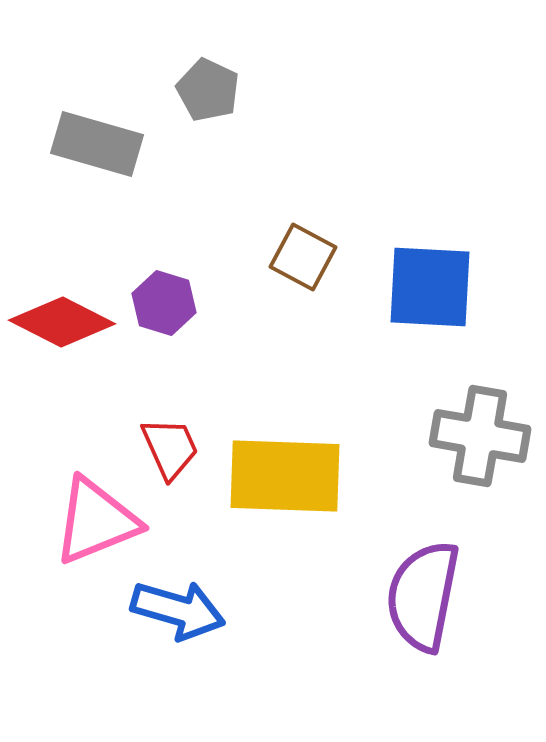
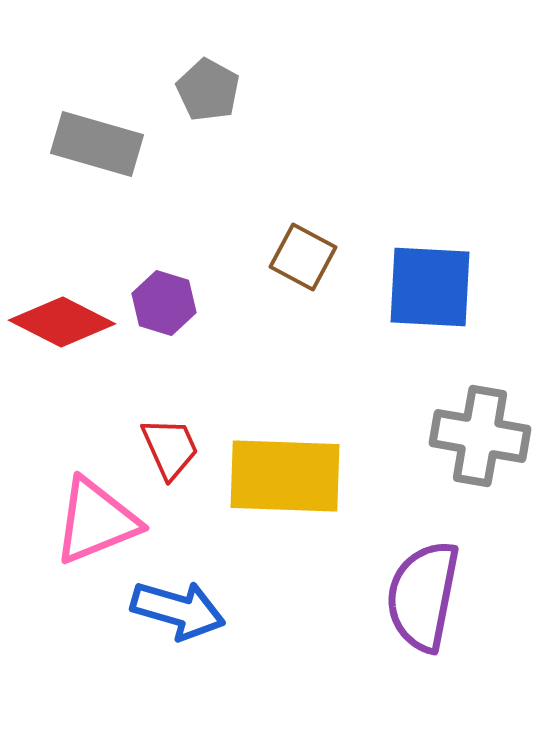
gray pentagon: rotated 4 degrees clockwise
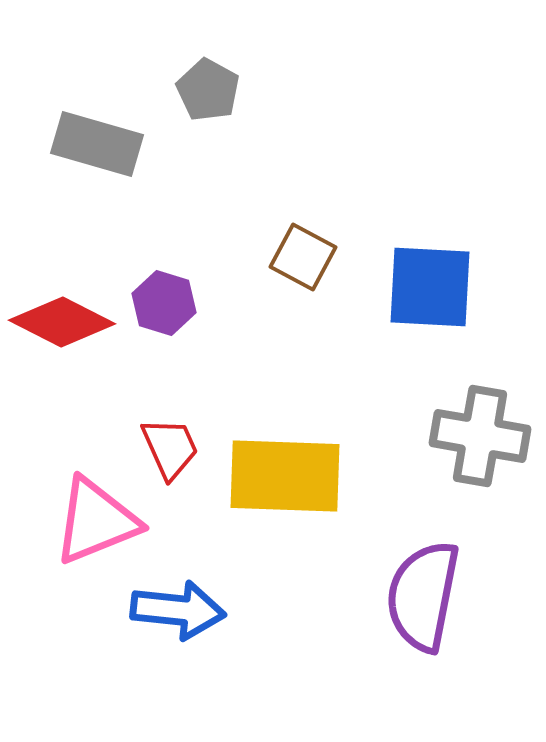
blue arrow: rotated 10 degrees counterclockwise
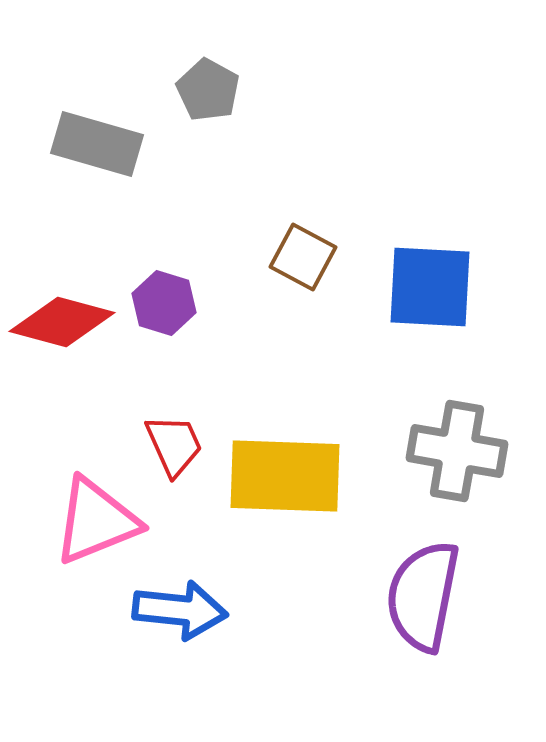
red diamond: rotated 12 degrees counterclockwise
gray cross: moved 23 px left, 15 px down
red trapezoid: moved 4 px right, 3 px up
blue arrow: moved 2 px right
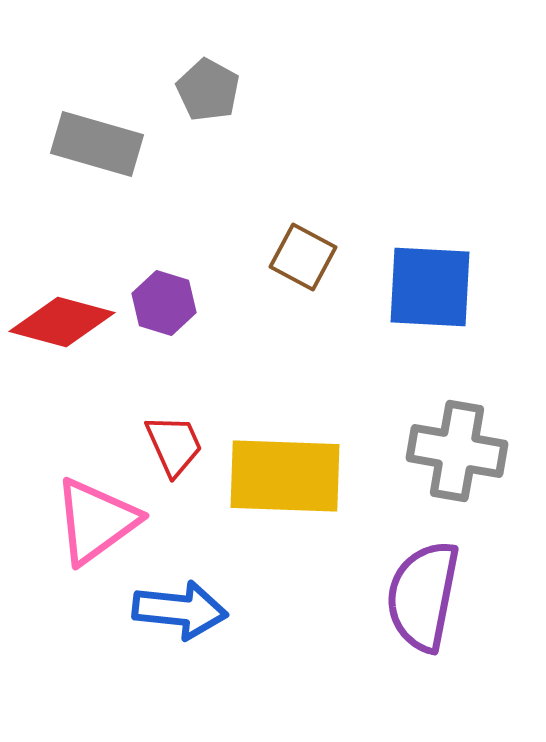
pink triangle: rotated 14 degrees counterclockwise
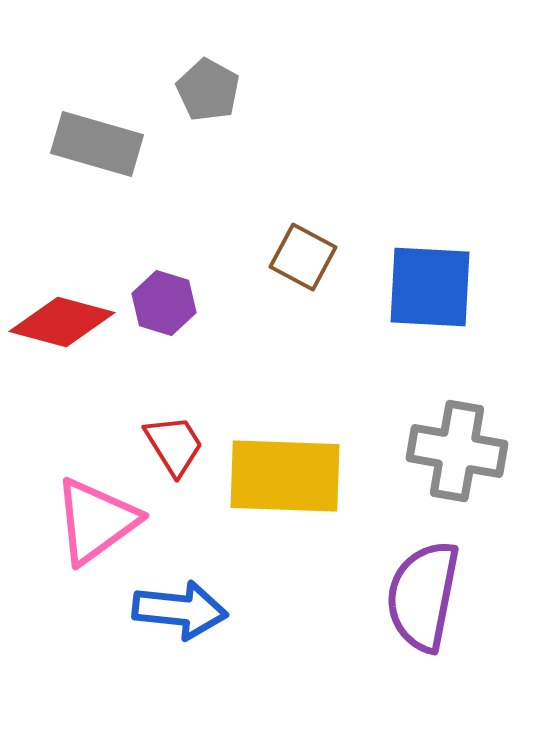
red trapezoid: rotated 8 degrees counterclockwise
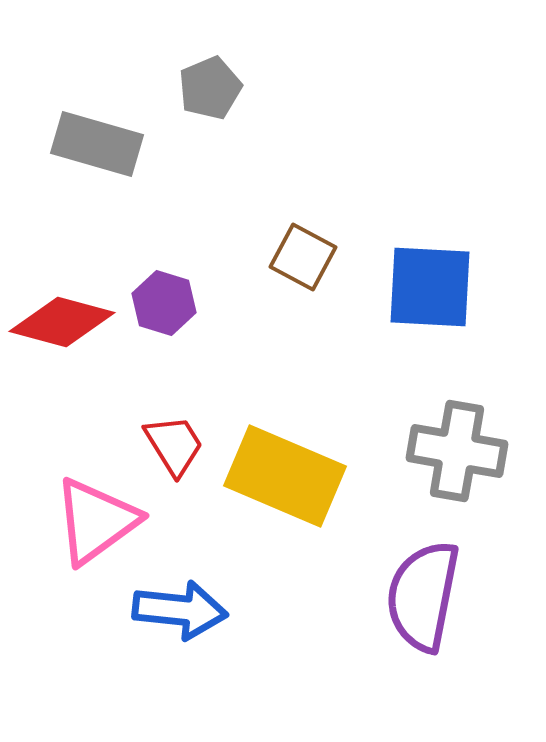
gray pentagon: moved 2 px right, 2 px up; rotated 20 degrees clockwise
yellow rectangle: rotated 21 degrees clockwise
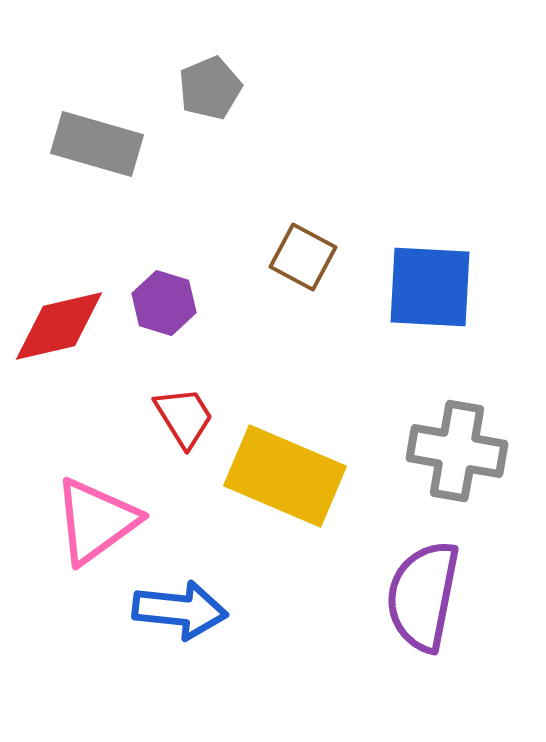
red diamond: moved 3 px left, 4 px down; rotated 28 degrees counterclockwise
red trapezoid: moved 10 px right, 28 px up
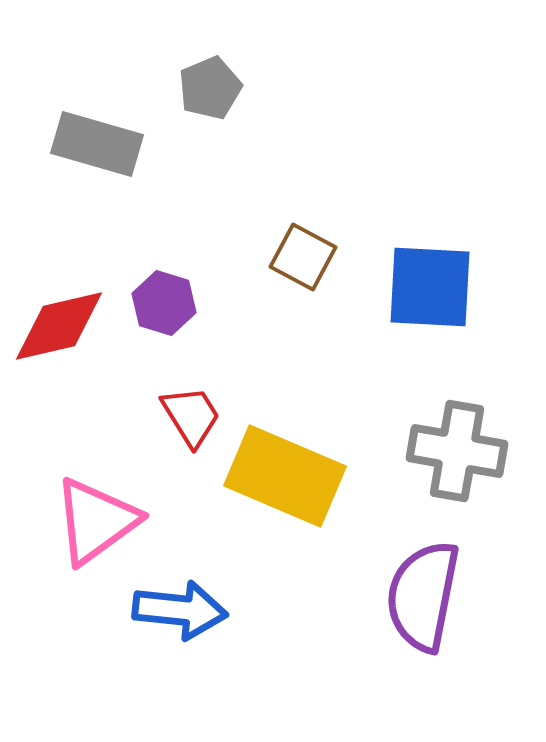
red trapezoid: moved 7 px right, 1 px up
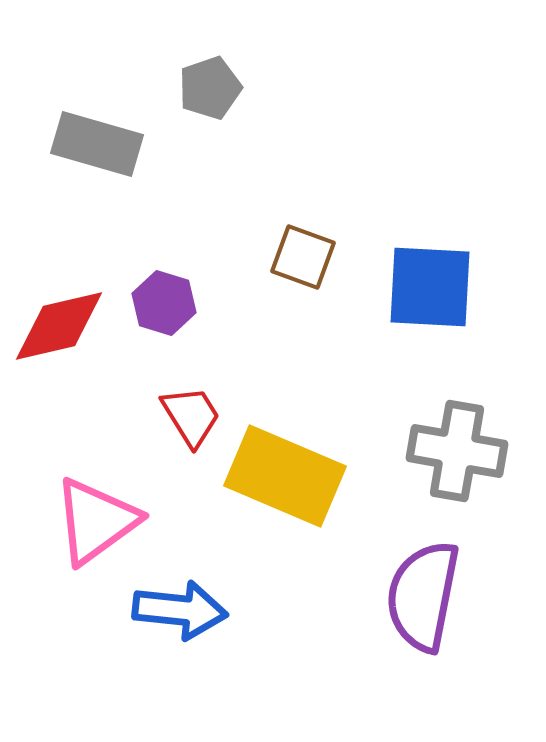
gray pentagon: rotated 4 degrees clockwise
brown square: rotated 8 degrees counterclockwise
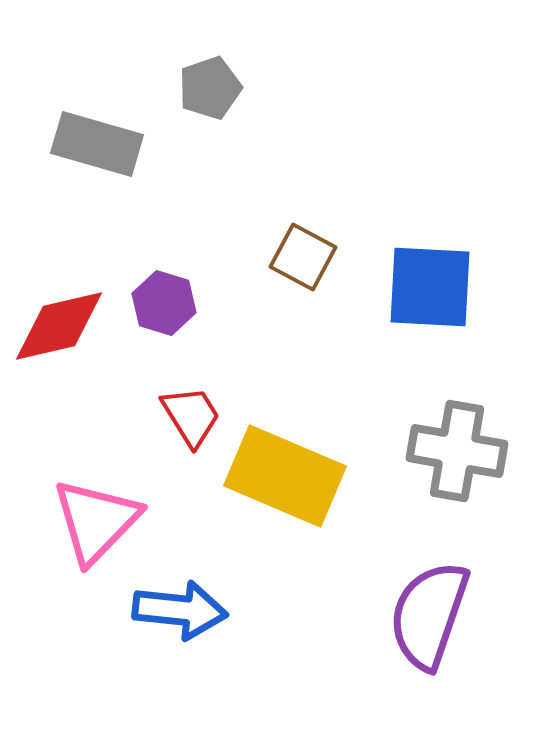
brown square: rotated 8 degrees clockwise
pink triangle: rotated 10 degrees counterclockwise
purple semicircle: moved 6 px right, 19 px down; rotated 8 degrees clockwise
